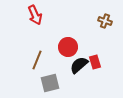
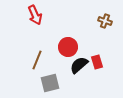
red rectangle: moved 2 px right
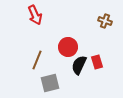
black semicircle: rotated 24 degrees counterclockwise
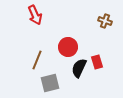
black semicircle: moved 3 px down
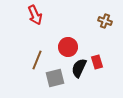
gray square: moved 5 px right, 5 px up
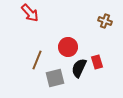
red arrow: moved 5 px left, 2 px up; rotated 18 degrees counterclockwise
